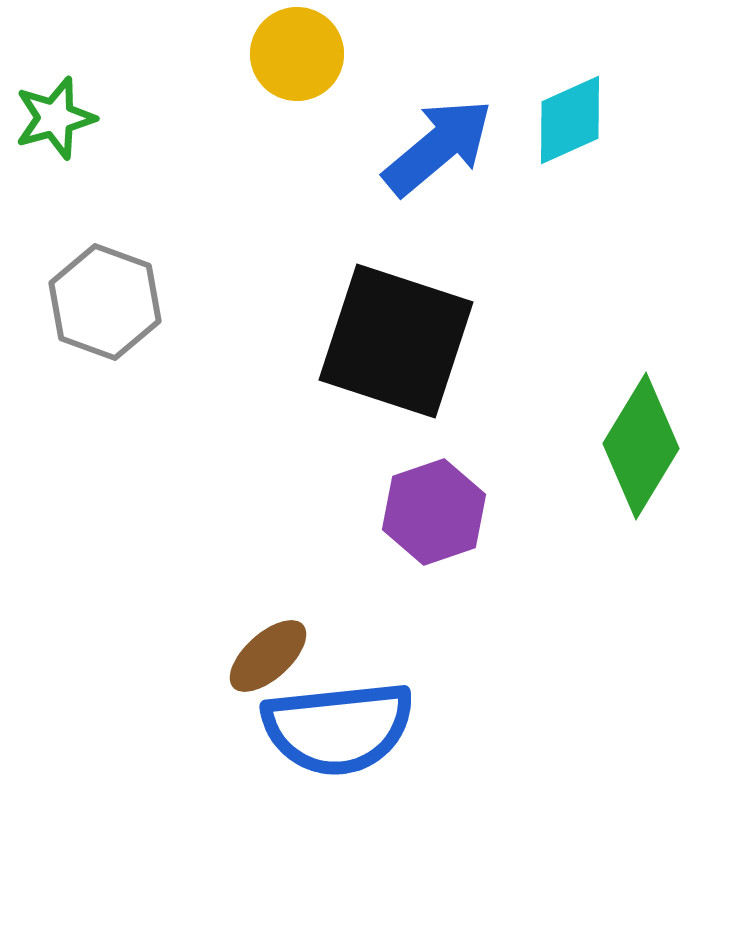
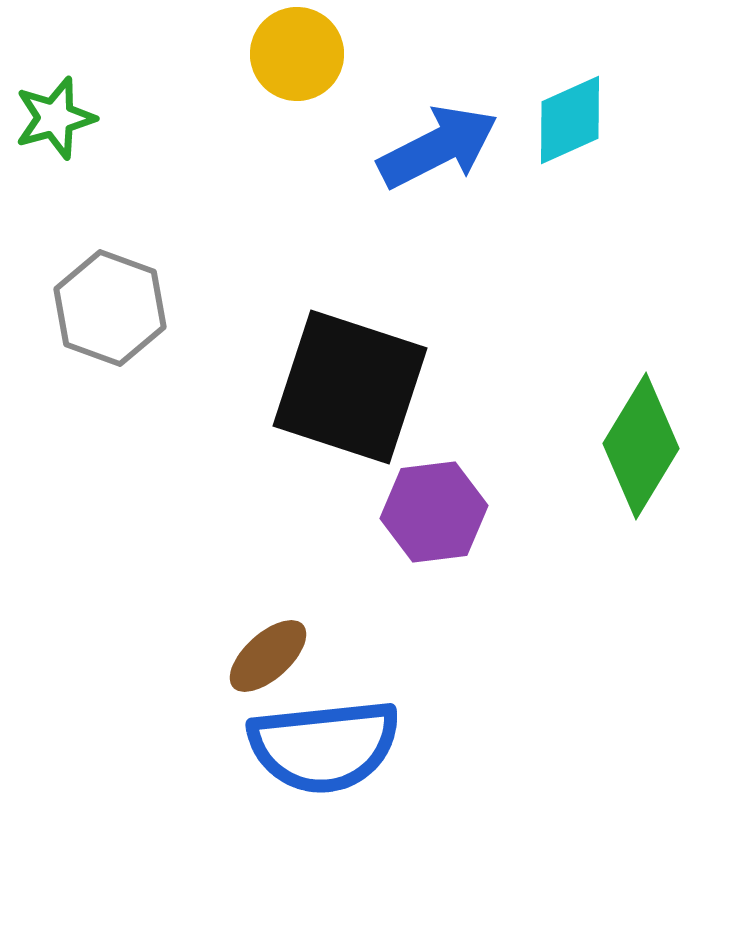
blue arrow: rotated 13 degrees clockwise
gray hexagon: moved 5 px right, 6 px down
black square: moved 46 px left, 46 px down
purple hexagon: rotated 12 degrees clockwise
blue semicircle: moved 14 px left, 18 px down
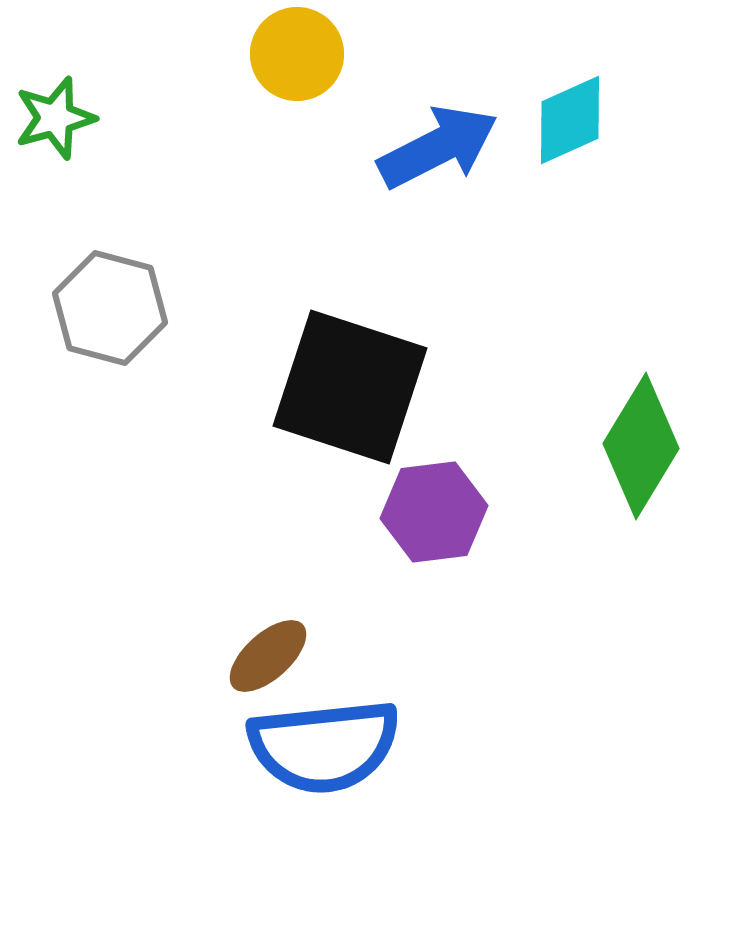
gray hexagon: rotated 5 degrees counterclockwise
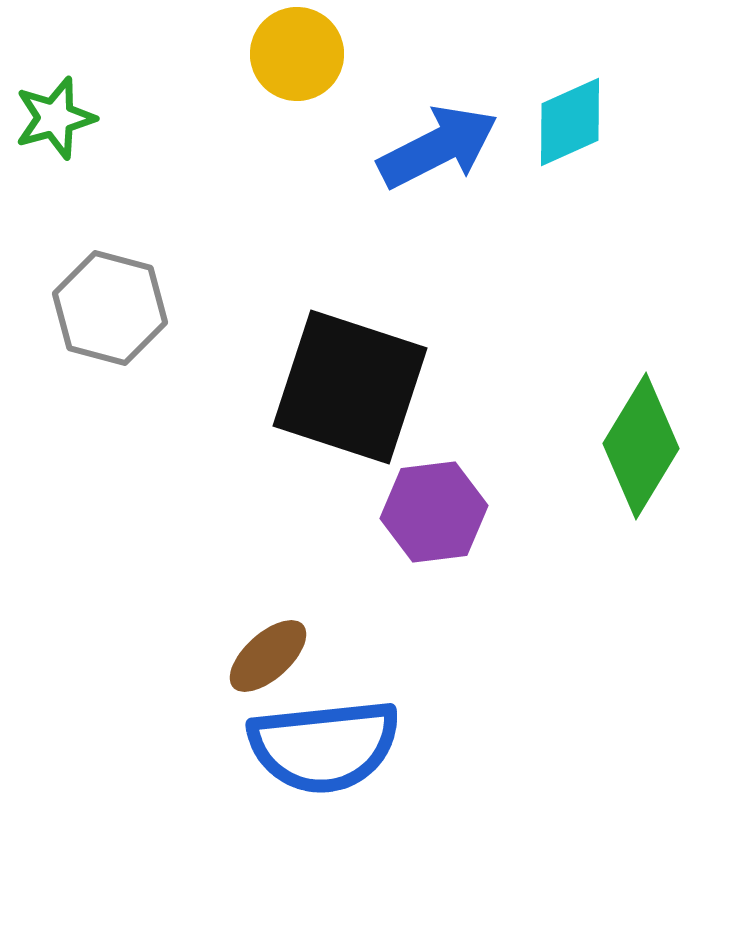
cyan diamond: moved 2 px down
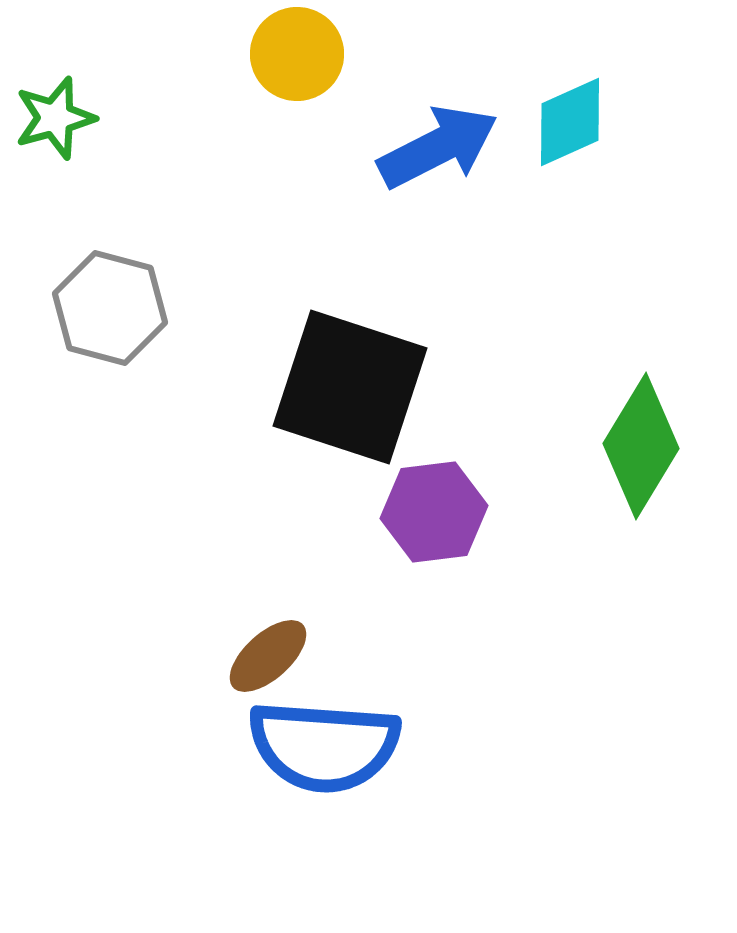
blue semicircle: rotated 10 degrees clockwise
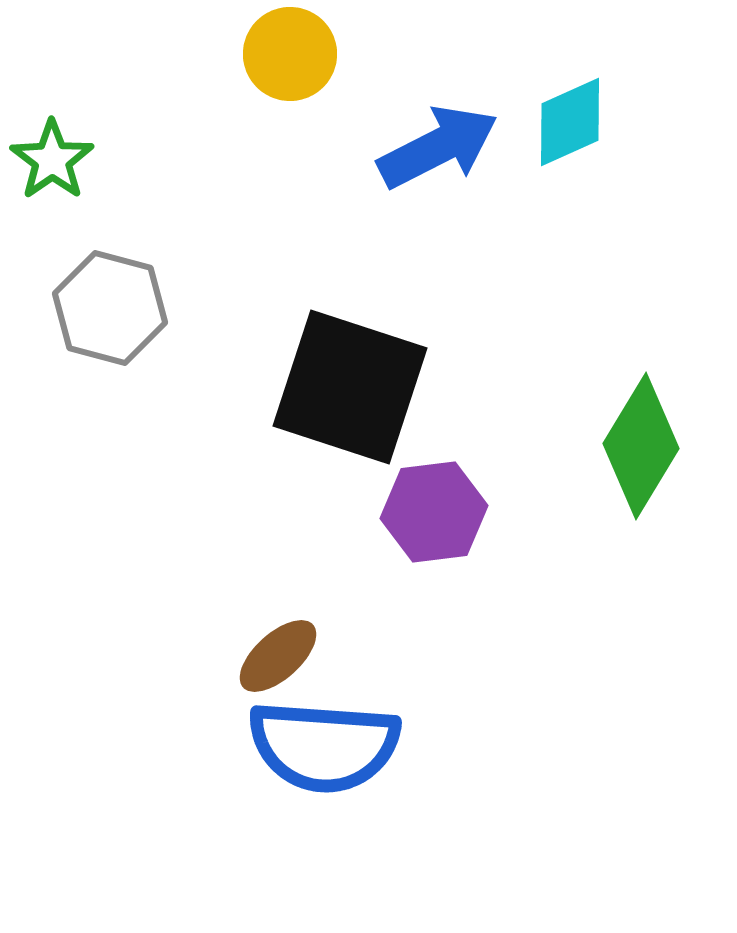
yellow circle: moved 7 px left
green star: moved 3 px left, 42 px down; rotated 20 degrees counterclockwise
brown ellipse: moved 10 px right
